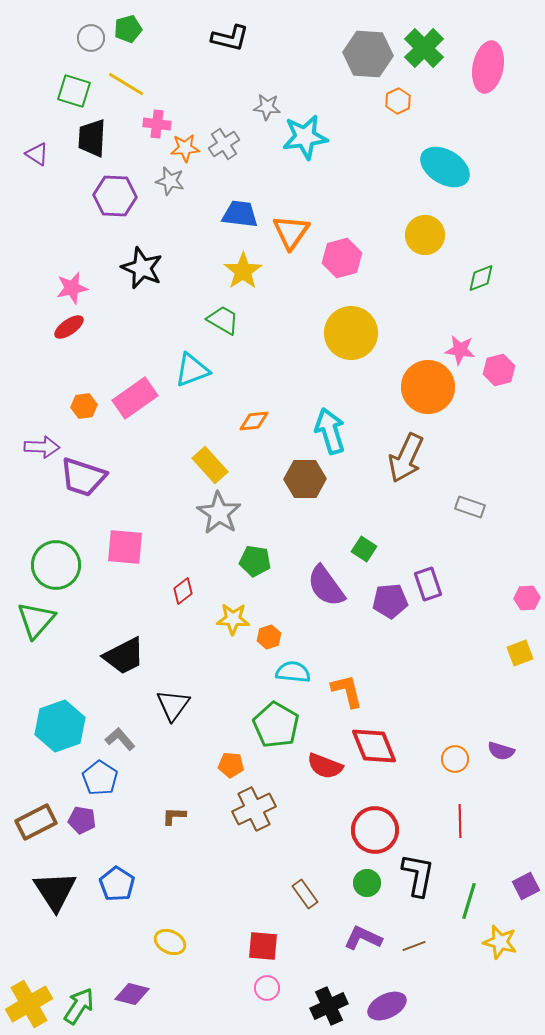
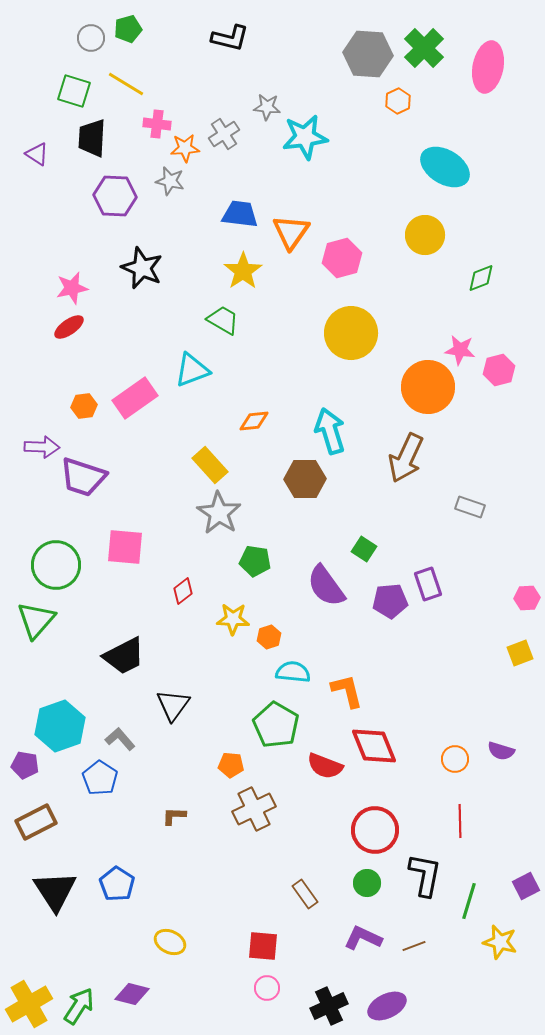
gray cross at (224, 144): moved 10 px up
purple pentagon at (82, 820): moved 57 px left, 55 px up
black L-shape at (418, 875): moved 7 px right
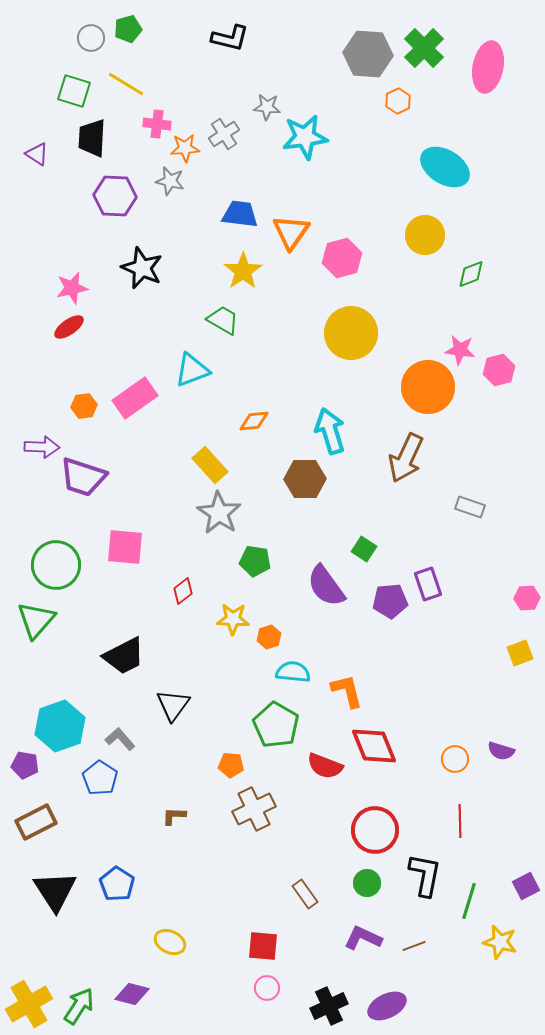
green diamond at (481, 278): moved 10 px left, 4 px up
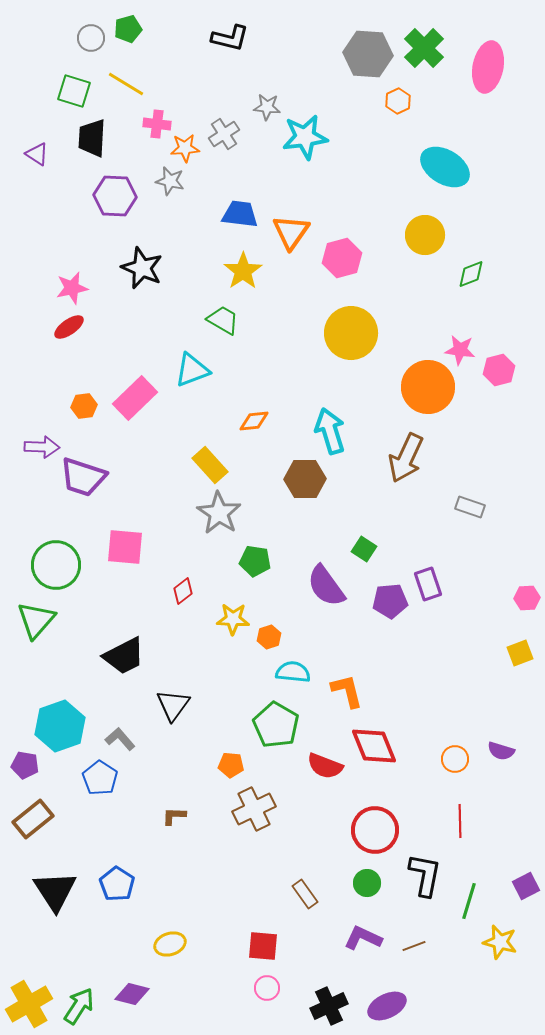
pink rectangle at (135, 398): rotated 9 degrees counterclockwise
brown rectangle at (36, 822): moved 3 px left, 3 px up; rotated 12 degrees counterclockwise
yellow ellipse at (170, 942): moved 2 px down; rotated 44 degrees counterclockwise
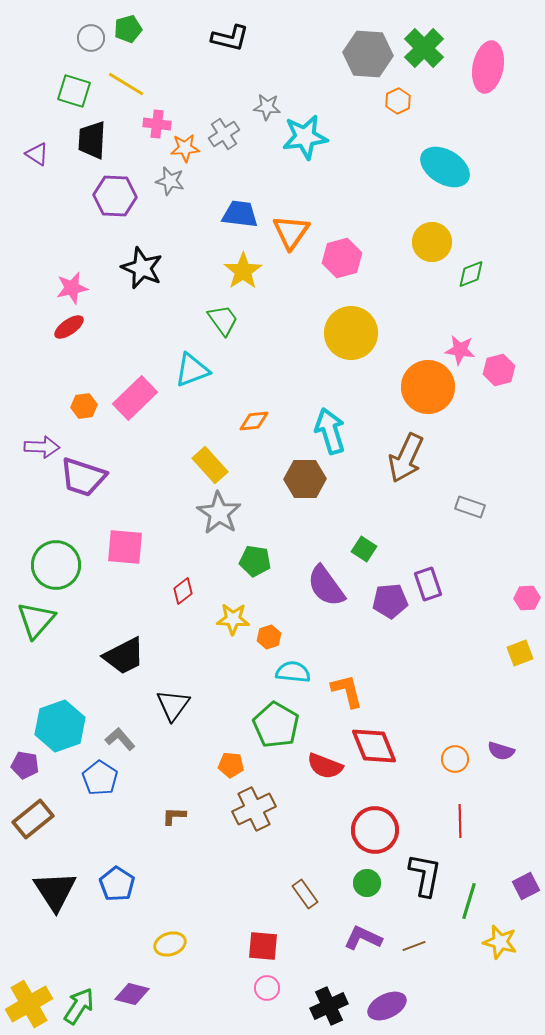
black trapezoid at (92, 138): moved 2 px down
yellow circle at (425, 235): moved 7 px right, 7 px down
green trapezoid at (223, 320): rotated 24 degrees clockwise
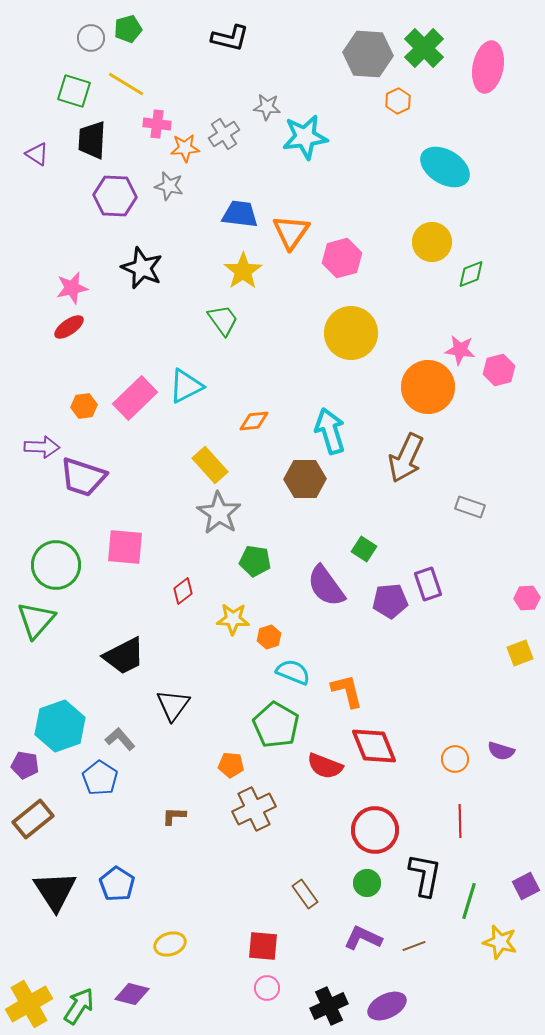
gray star at (170, 181): moved 1 px left, 5 px down
cyan triangle at (192, 370): moved 6 px left, 16 px down; rotated 6 degrees counterclockwise
cyan semicircle at (293, 672): rotated 16 degrees clockwise
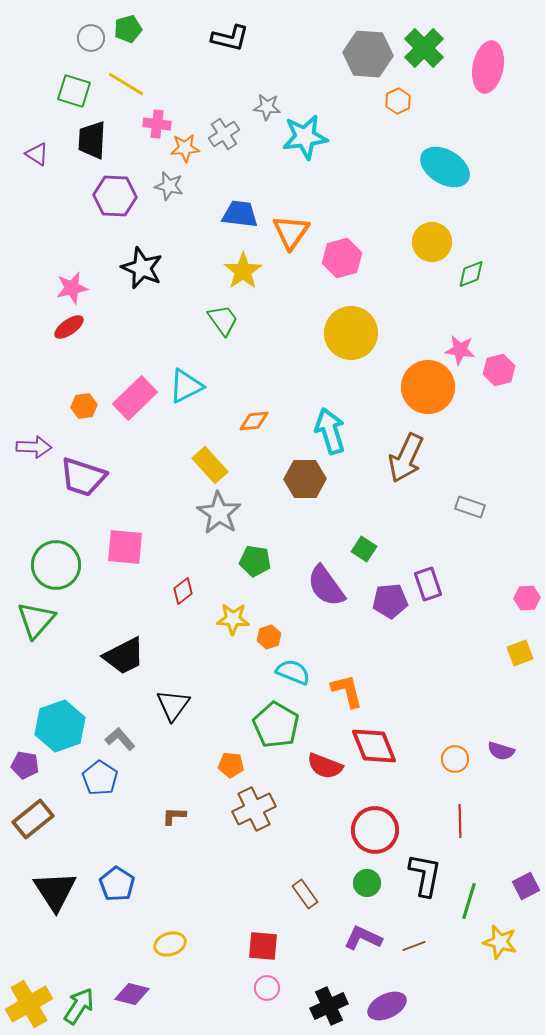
purple arrow at (42, 447): moved 8 px left
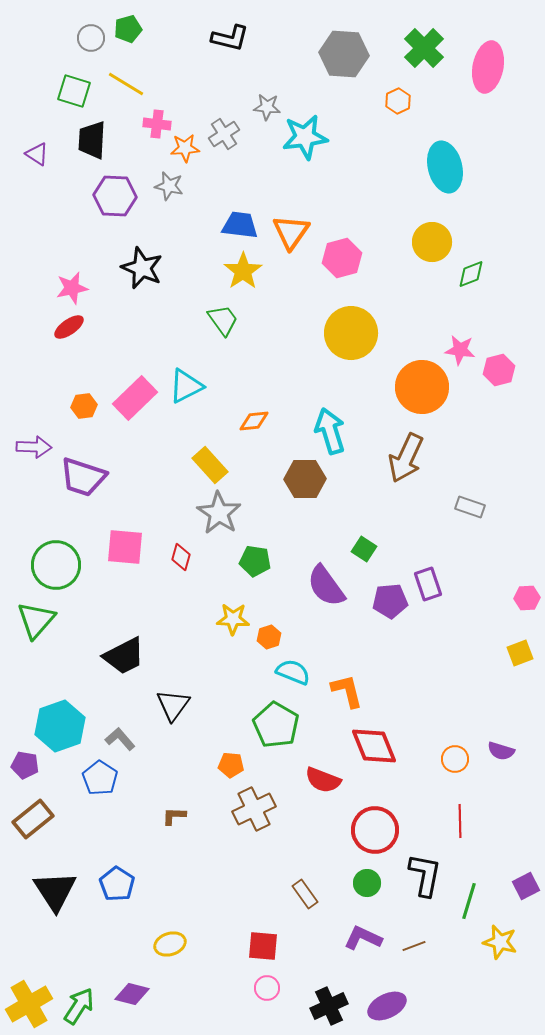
gray hexagon at (368, 54): moved 24 px left
cyan ellipse at (445, 167): rotated 45 degrees clockwise
blue trapezoid at (240, 214): moved 11 px down
orange circle at (428, 387): moved 6 px left
red diamond at (183, 591): moved 2 px left, 34 px up; rotated 36 degrees counterclockwise
red semicircle at (325, 766): moved 2 px left, 14 px down
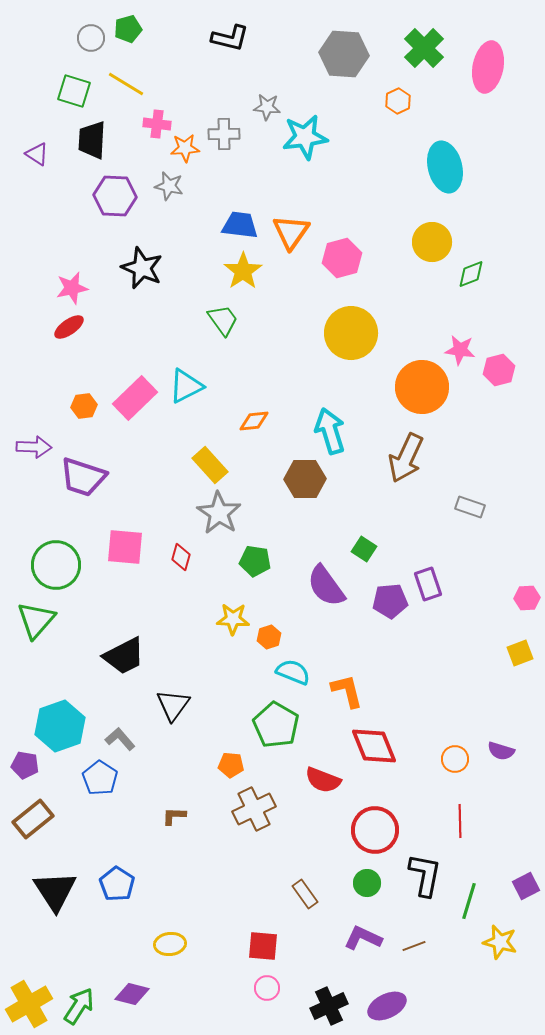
gray cross at (224, 134): rotated 32 degrees clockwise
yellow ellipse at (170, 944): rotated 12 degrees clockwise
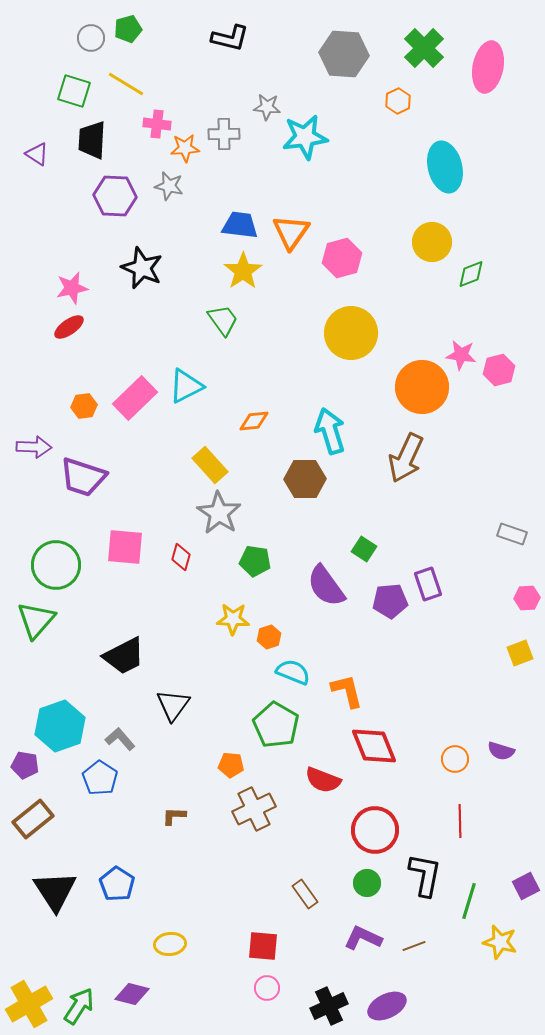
pink star at (460, 350): moved 1 px right, 5 px down
gray rectangle at (470, 507): moved 42 px right, 27 px down
